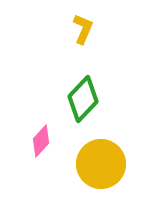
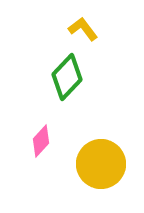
yellow L-shape: rotated 60 degrees counterclockwise
green diamond: moved 16 px left, 22 px up
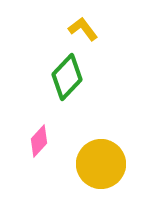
pink diamond: moved 2 px left
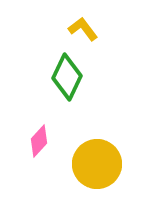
green diamond: rotated 18 degrees counterclockwise
yellow circle: moved 4 px left
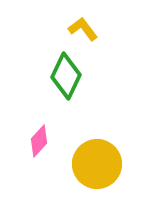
green diamond: moved 1 px left, 1 px up
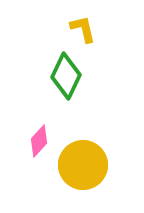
yellow L-shape: rotated 24 degrees clockwise
yellow circle: moved 14 px left, 1 px down
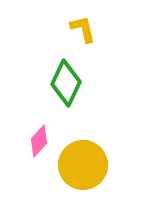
green diamond: moved 7 px down
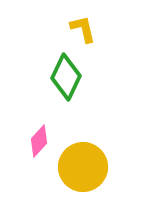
green diamond: moved 6 px up
yellow circle: moved 2 px down
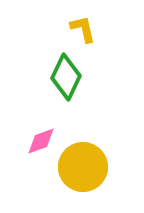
pink diamond: moved 2 px right; rotated 28 degrees clockwise
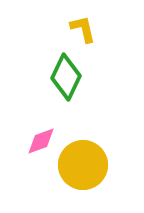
yellow circle: moved 2 px up
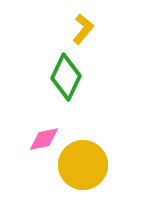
yellow L-shape: rotated 52 degrees clockwise
pink diamond: moved 3 px right, 2 px up; rotated 8 degrees clockwise
